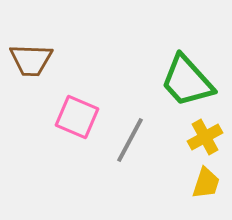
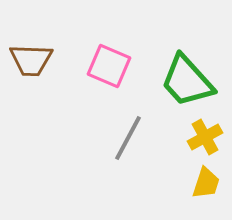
pink square: moved 32 px right, 51 px up
gray line: moved 2 px left, 2 px up
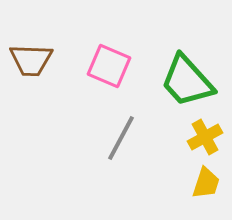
gray line: moved 7 px left
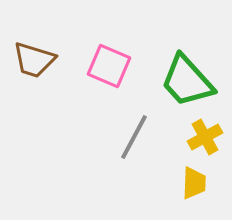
brown trapezoid: moved 3 px right; rotated 15 degrees clockwise
gray line: moved 13 px right, 1 px up
yellow trapezoid: moved 12 px left; rotated 16 degrees counterclockwise
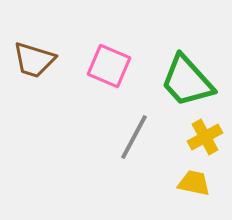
yellow trapezoid: rotated 80 degrees counterclockwise
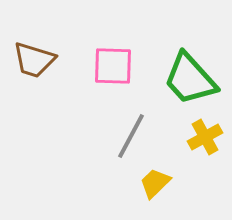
pink square: moved 4 px right; rotated 21 degrees counterclockwise
green trapezoid: moved 3 px right, 2 px up
gray line: moved 3 px left, 1 px up
yellow trapezoid: moved 39 px left; rotated 56 degrees counterclockwise
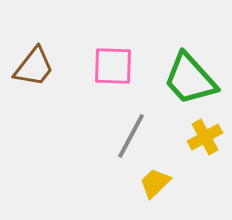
brown trapezoid: moved 7 px down; rotated 69 degrees counterclockwise
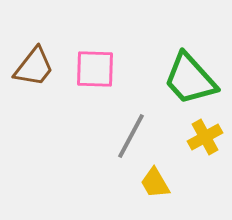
pink square: moved 18 px left, 3 px down
yellow trapezoid: rotated 76 degrees counterclockwise
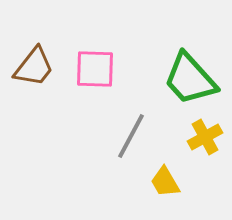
yellow trapezoid: moved 10 px right, 1 px up
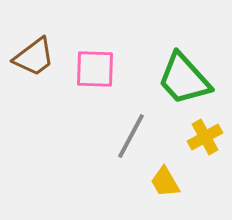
brown trapezoid: moved 10 px up; rotated 15 degrees clockwise
green trapezoid: moved 6 px left
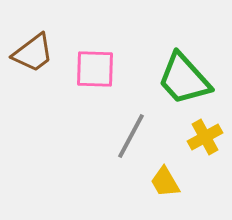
brown trapezoid: moved 1 px left, 4 px up
